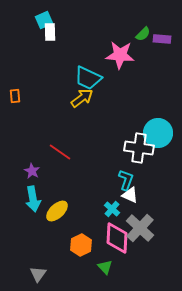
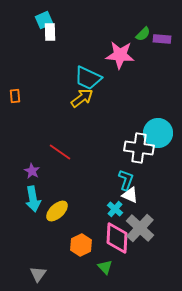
cyan cross: moved 3 px right
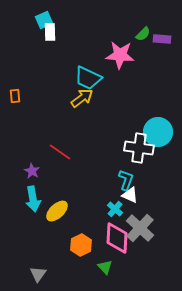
cyan circle: moved 1 px up
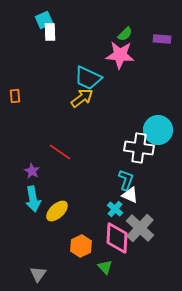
green semicircle: moved 18 px left
cyan circle: moved 2 px up
orange hexagon: moved 1 px down
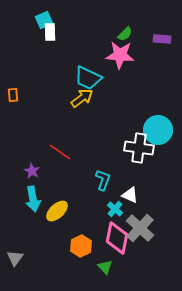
orange rectangle: moved 2 px left, 1 px up
cyan L-shape: moved 23 px left
pink diamond: rotated 8 degrees clockwise
gray triangle: moved 23 px left, 16 px up
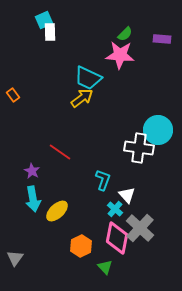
orange rectangle: rotated 32 degrees counterclockwise
white triangle: moved 3 px left; rotated 24 degrees clockwise
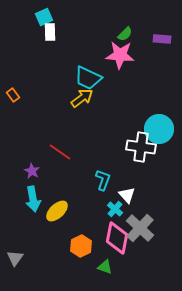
cyan square: moved 3 px up
cyan circle: moved 1 px right, 1 px up
white cross: moved 2 px right, 1 px up
green triangle: rotated 28 degrees counterclockwise
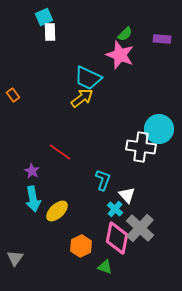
pink star: rotated 16 degrees clockwise
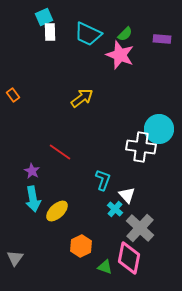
cyan trapezoid: moved 44 px up
pink diamond: moved 12 px right, 20 px down
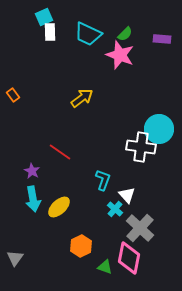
yellow ellipse: moved 2 px right, 4 px up
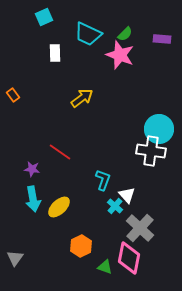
white rectangle: moved 5 px right, 21 px down
white cross: moved 10 px right, 4 px down
purple star: moved 2 px up; rotated 21 degrees counterclockwise
cyan cross: moved 3 px up
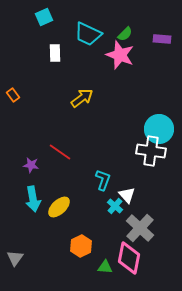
purple star: moved 1 px left, 4 px up
green triangle: rotated 14 degrees counterclockwise
